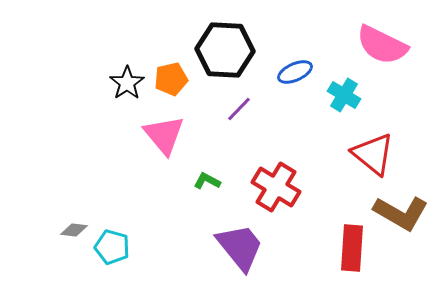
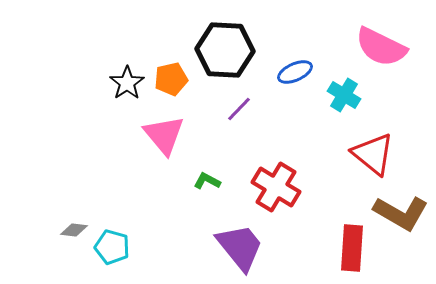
pink semicircle: moved 1 px left, 2 px down
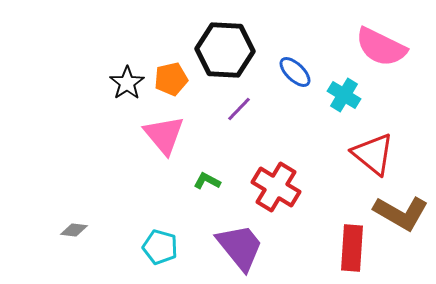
blue ellipse: rotated 68 degrees clockwise
cyan pentagon: moved 48 px right
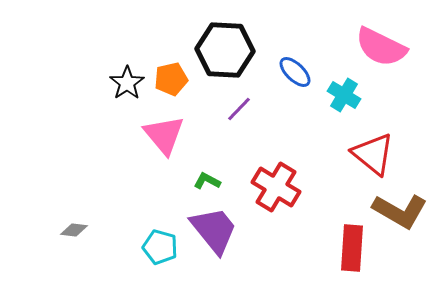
brown L-shape: moved 1 px left, 2 px up
purple trapezoid: moved 26 px left, 17 px up
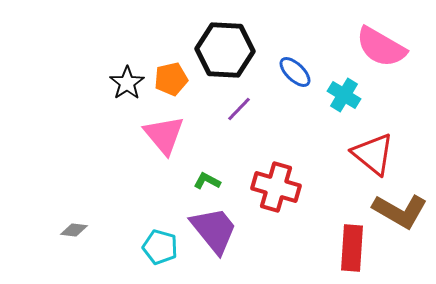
pink semicircle: rotated 4 degrees clockwise
red cross: rotated 15 degrees counterclockwise
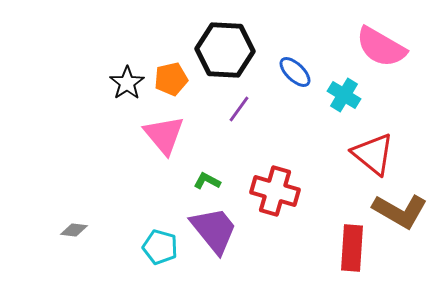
purple line: rotated 8 degrees counterclockwise
red cross: moved 1 px left, 4 px down
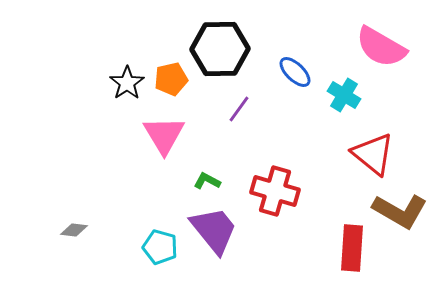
black hexagon: moved 5 px left, 1 px up; rotated 4 degrees counterclockwise
pink triangle: rotated 9 degrees clockwise
